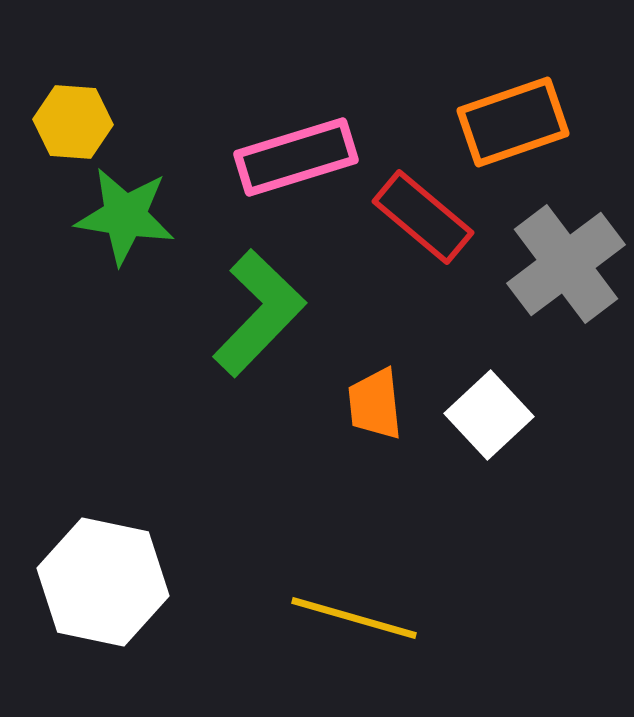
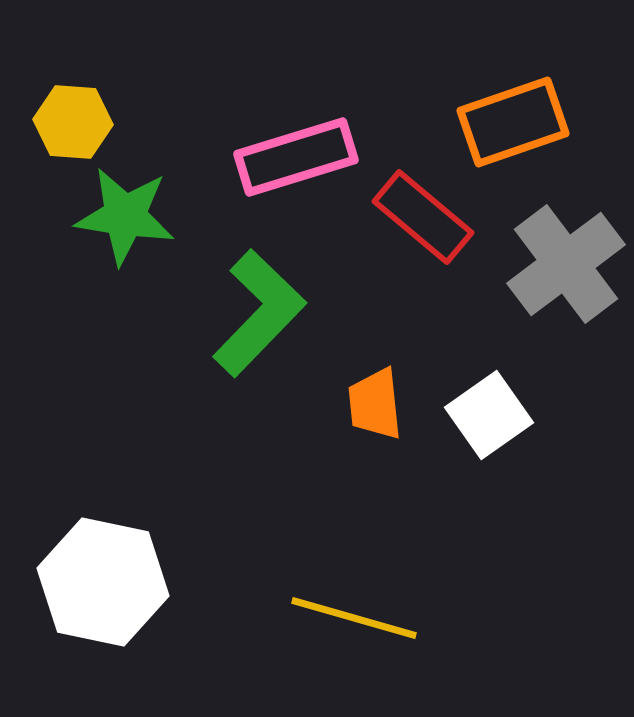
white square: rotated 8 degrees clockwise
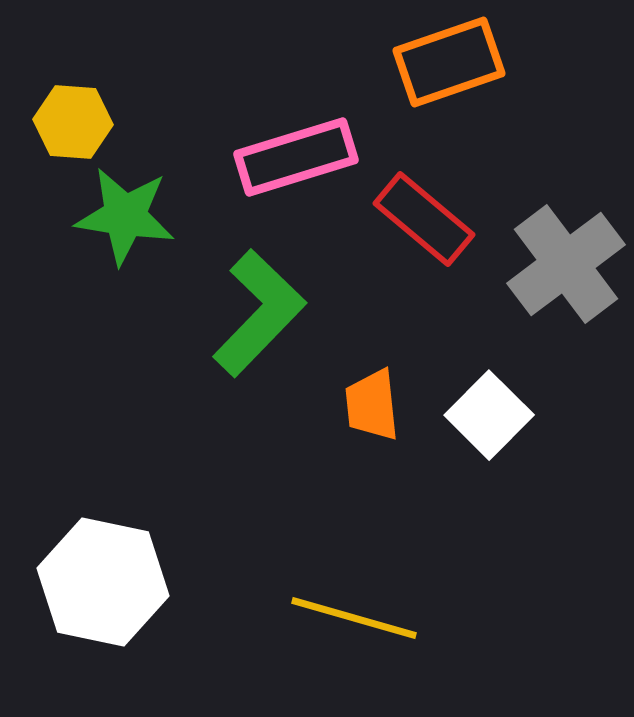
orange rectangle: moved 64 px left, 60 px up
red rectangle: moved 1 px right, 2 px down
orange trapezoid: moved 3 px left, 1 px down
white square: rotated 10 degrees counterclockwise
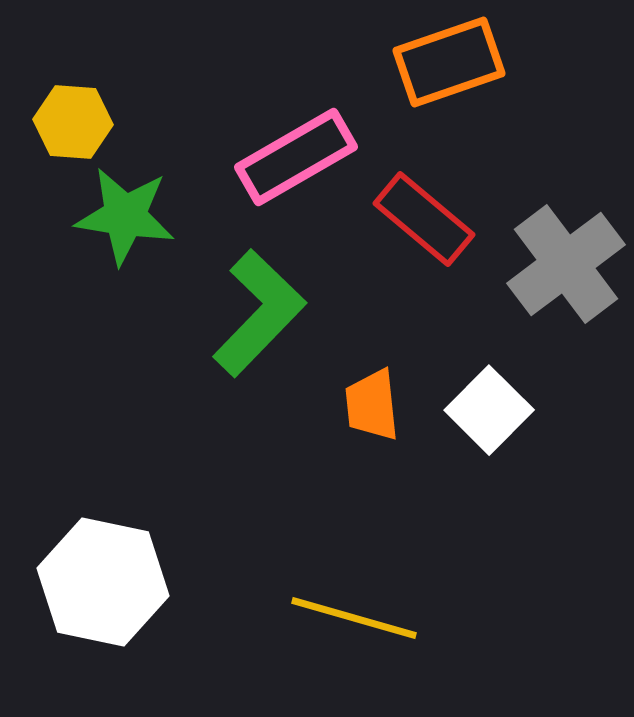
pink rectangle: rotated 13 degrees counterclockwise
white square: moved 5 px up
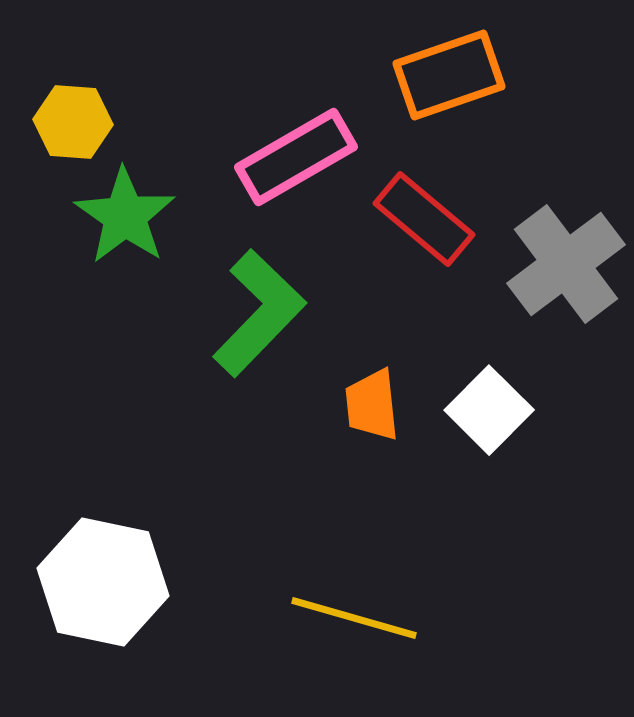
orange rectangle: moved 13 px down
green star: rotated 26 degrees clockwise
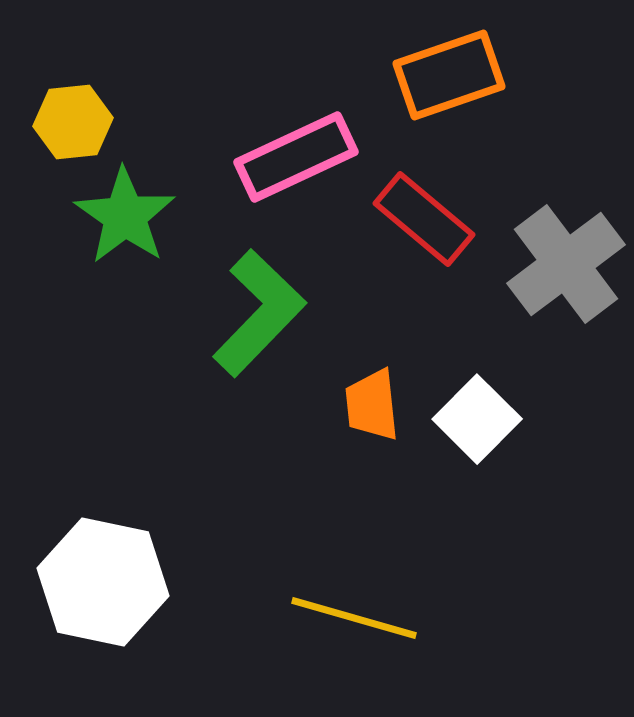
yellow hexagon: rotated 10 degrees counterclockwise
pink rectangle: rotated 5 degrees clockwise
white square: moved 12 px left, 9 px down
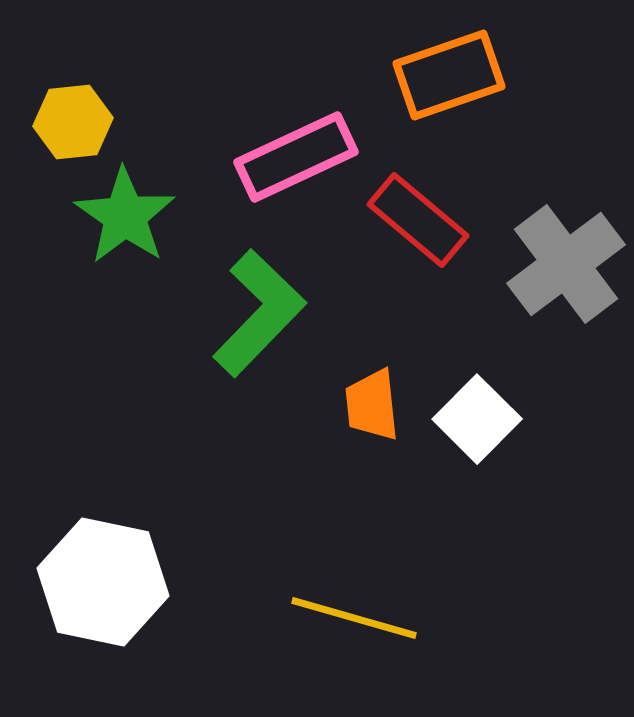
red rectangle: moved 6 px left, 1 px down
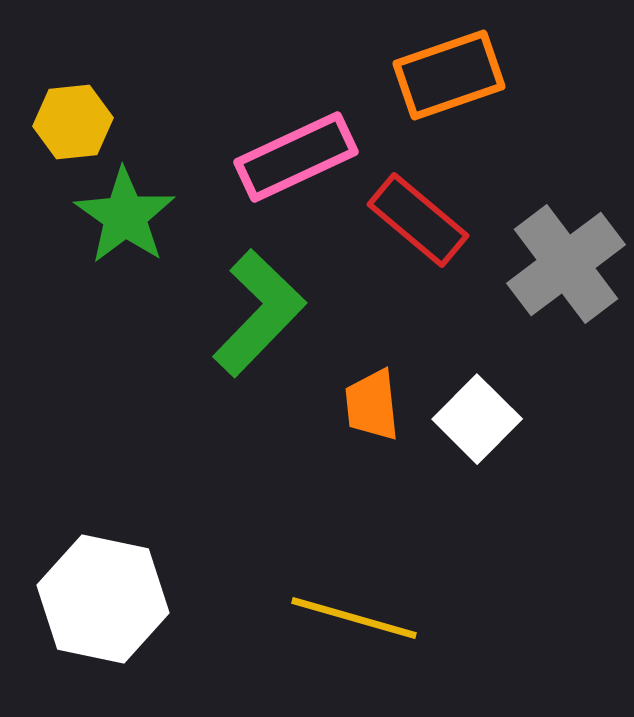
white hexagon: moved 17 px down
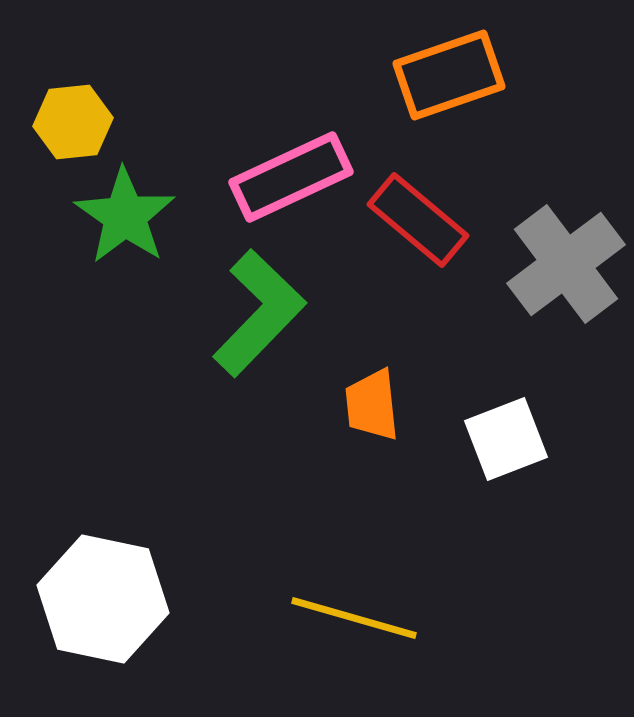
pink rectangle: moved 5 px left, 20 px down
white square: moved 29 px right, 20 px down; rotated 24 degrees clockwise
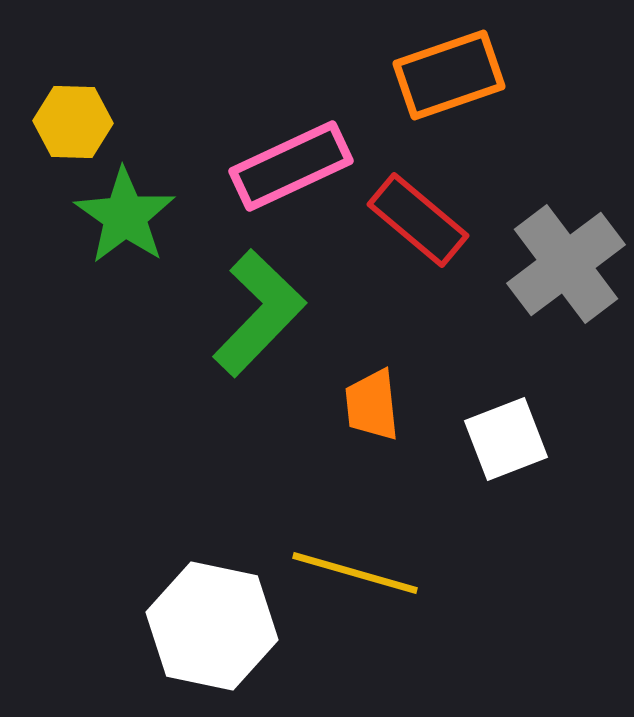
yellow hexagon: rotated 8 degrees clockwise
pink rectangle: moved 11 px up
white hexagon: moved 109 px right, 27 px down
yellow line: moved 1 px right, 45 px up
